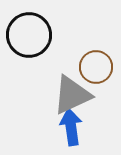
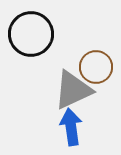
black circle: moved 2 px right, 1 px up
gray triangle: moved 1 px right, 5 px up
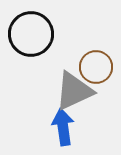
gray triangle: moved 1 px right, 1 px down
blue arrow: moved 8 px left
